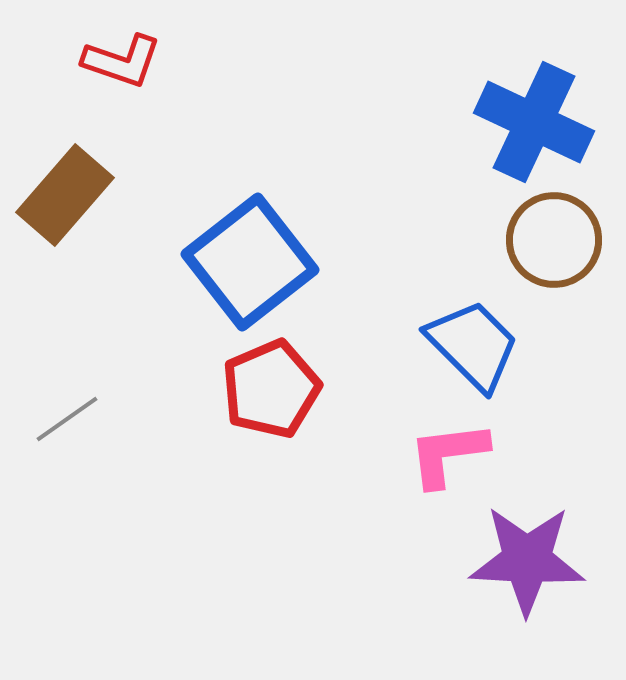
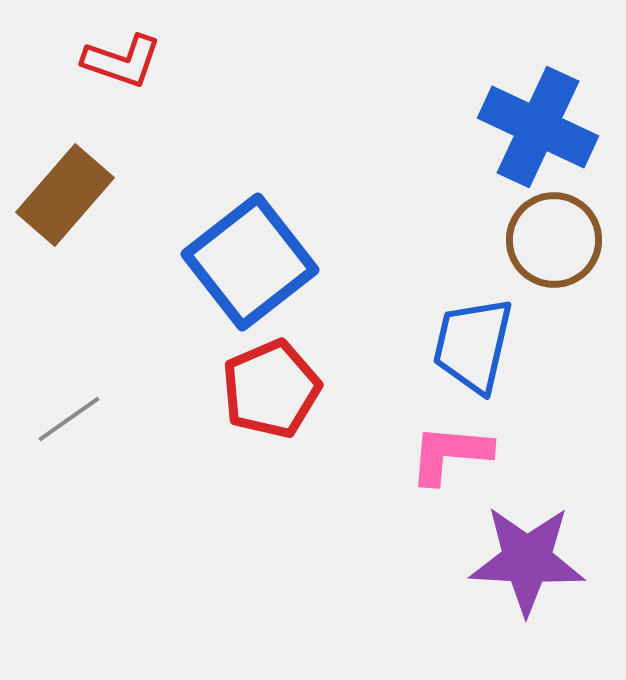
blue cross: moved 4 px right, 5 px down
blue trapezoid: rotated 122 degrees counterclockwise
gray line: moved 2 px right
pink L-shape: moved 2 px right; rotated 12 degrees clockwise
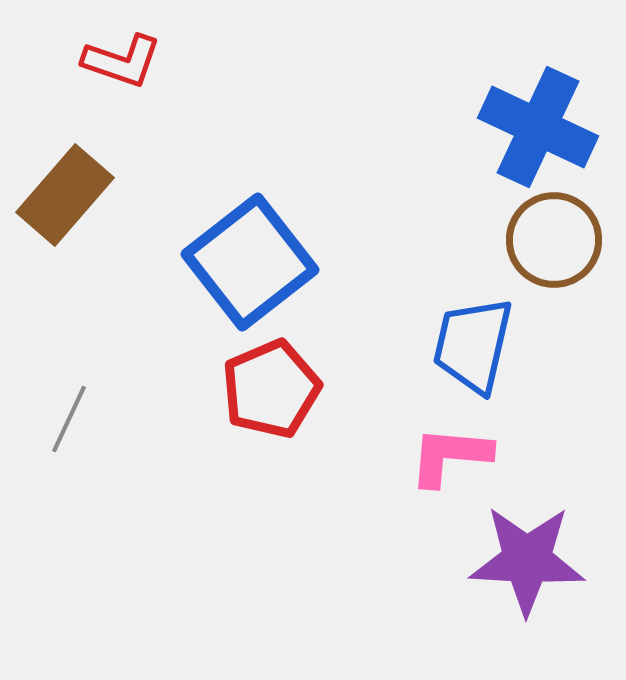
gray line: rotated 30 degrees counterclockwise
pink L-shape: moved 2 px down
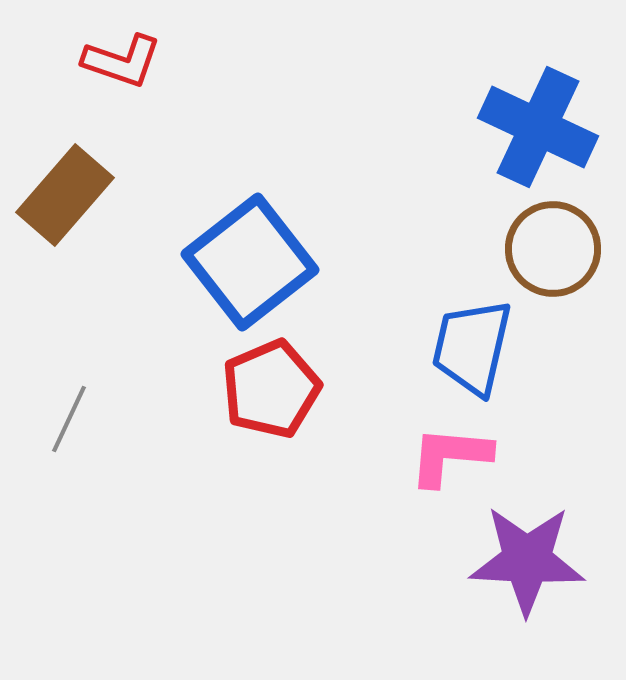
brown circle: moved 1 px left, 9 px down
blue trapezoid: moved 1 px left, 2 px down
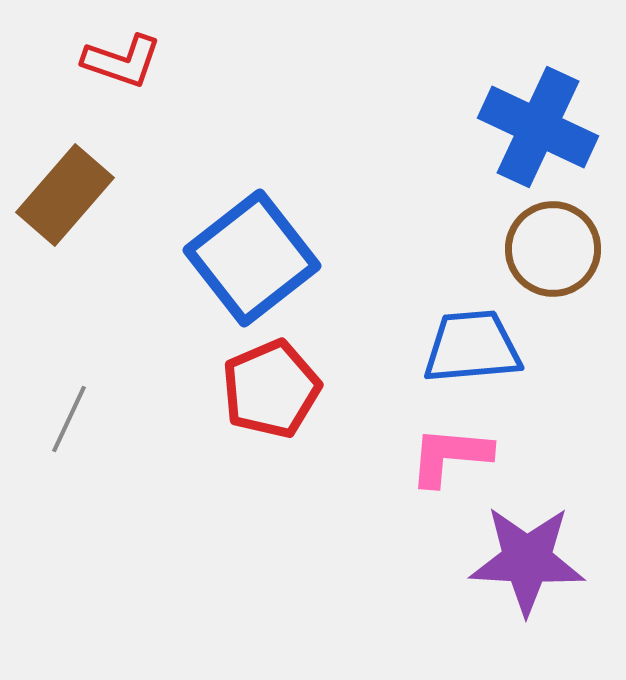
blue square: moved 2 px right, 4 px up
blue trapezoid: rotated 72 degrees clockwise
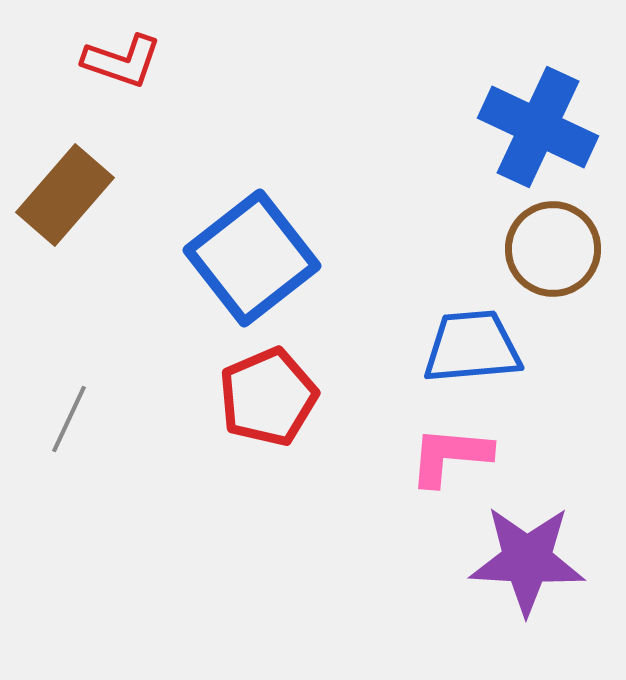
red pentagon: moved 3 px left, 8 px down
